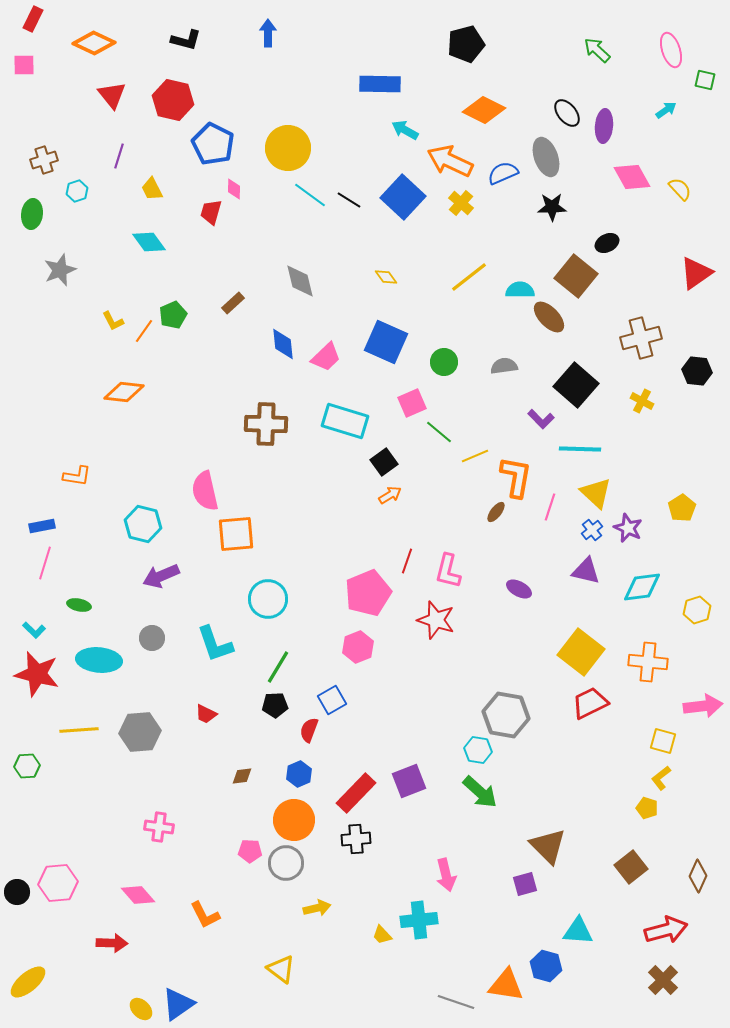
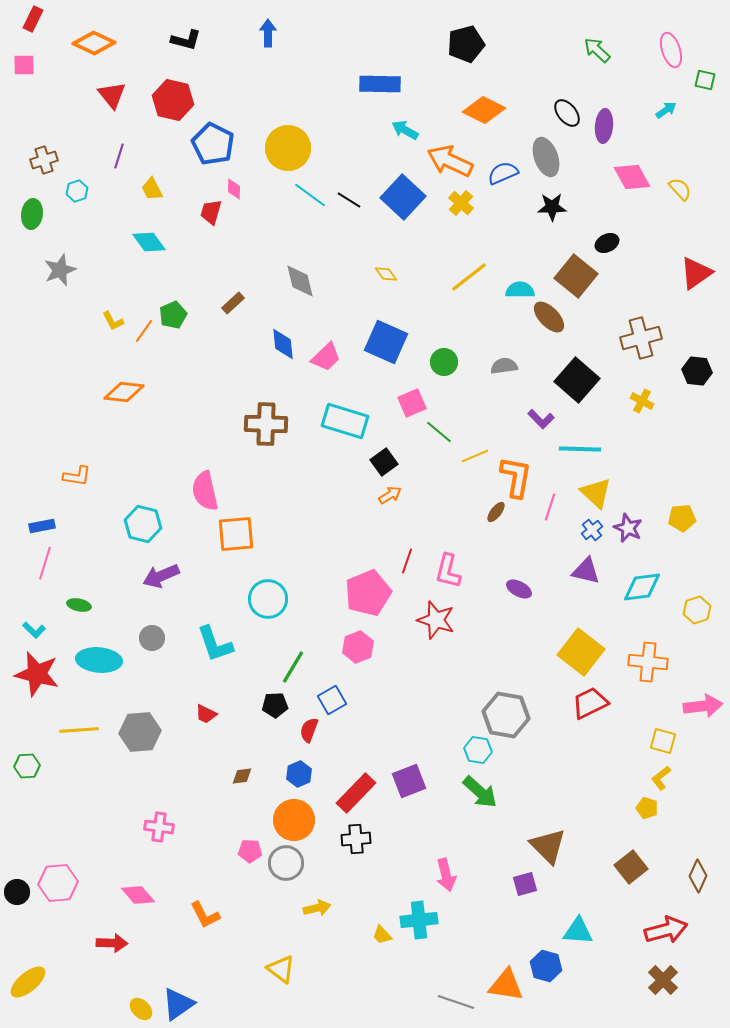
yellow diamond at (386, 277): moved 3 px up
black square at (576, 385): moved 1 px right, 5 px up
yellow pentagon at (682, 508): moved 10 px down; rotated 28 degrees clockwise
green line at (278, 667): moved 15 px right
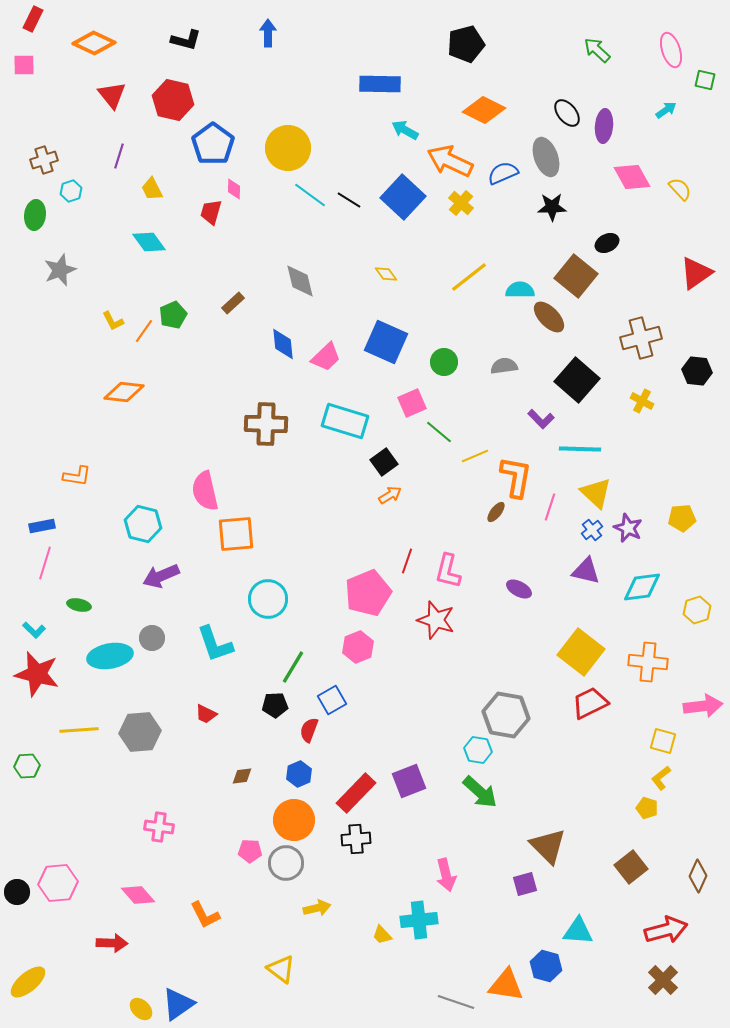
blue pentagon at (213, 144): rotated 9 degrees clockwise
cyan hexagon at (77, 191): moved 6 px left
green ellipse at (32, 214): moved 3 px right, 1 px down
cyan ellipse at (99, 660): moved 11 px right, 4 px up; rotated 15 degrees counterclockwise
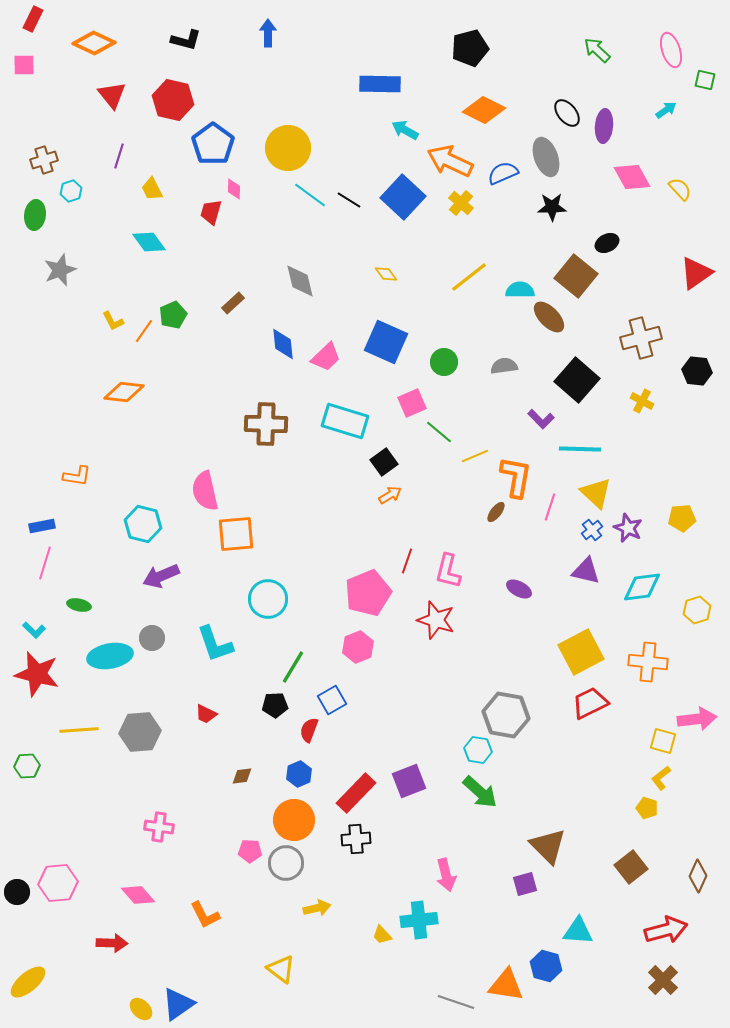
black pentagon at (466, 44): moved 4 px right, 4 px down
yellow square at (581, 652): rotated 24 degrees clockwise
pink arrow at (703, 706): moved 6 px left, 13 px down
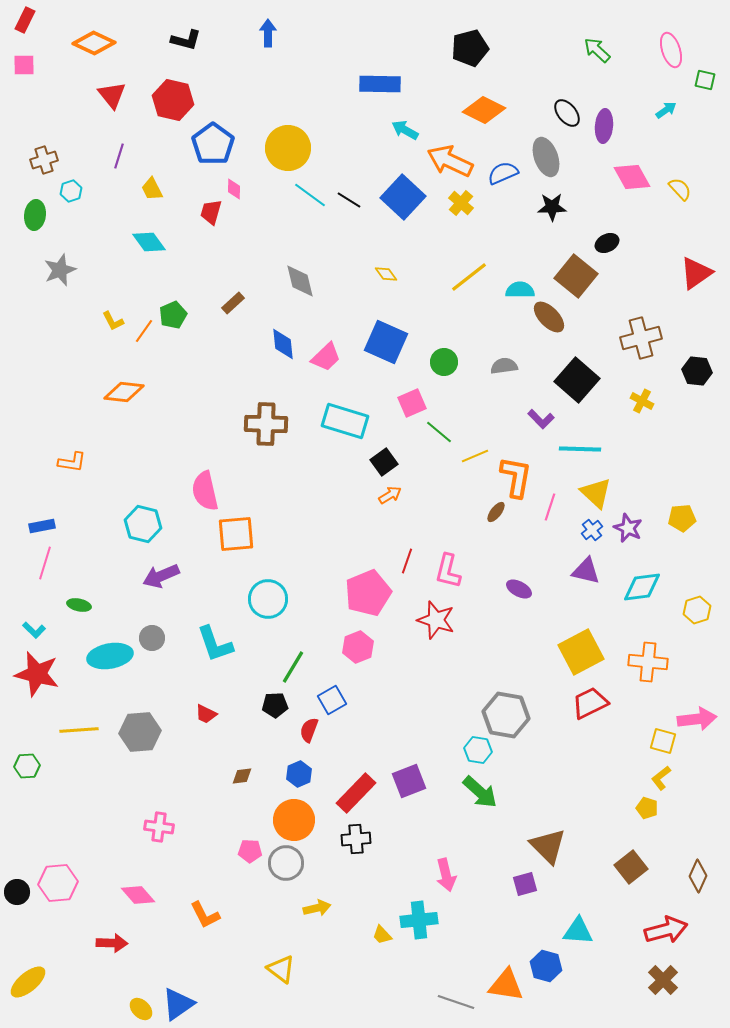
red rectangle at (33, 19): moved 8 px left, 1 px down
orange L-shape at (77, 476): moved 5 px left, 14 px up
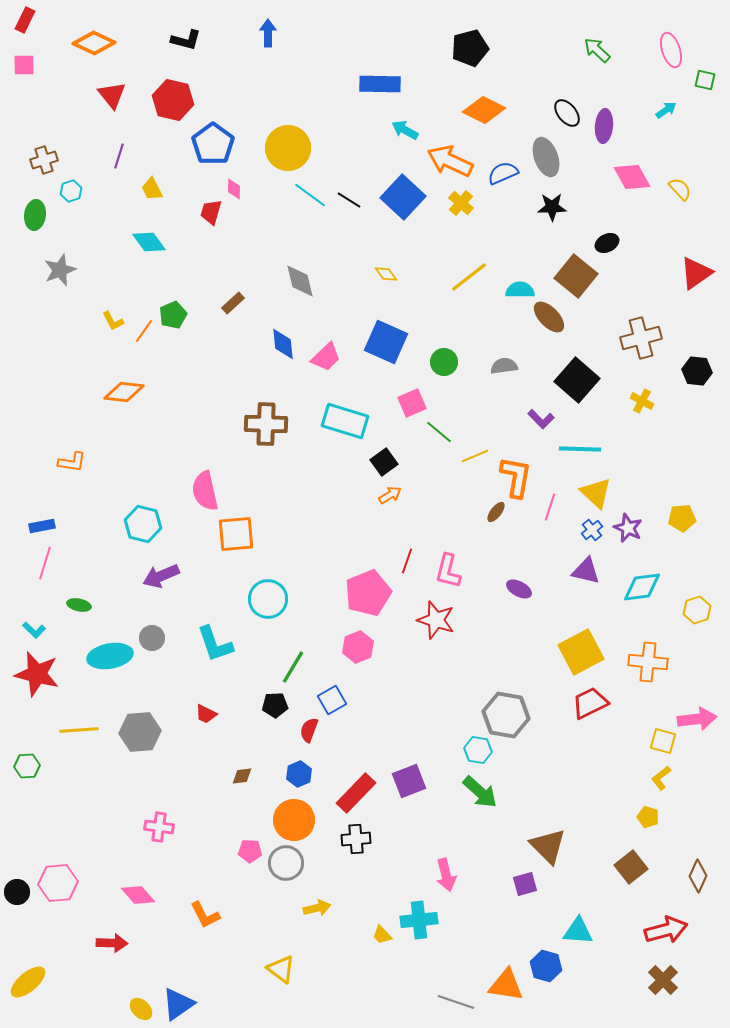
yellow pentagon at (647, 808): moved 1 px right, 9 px down
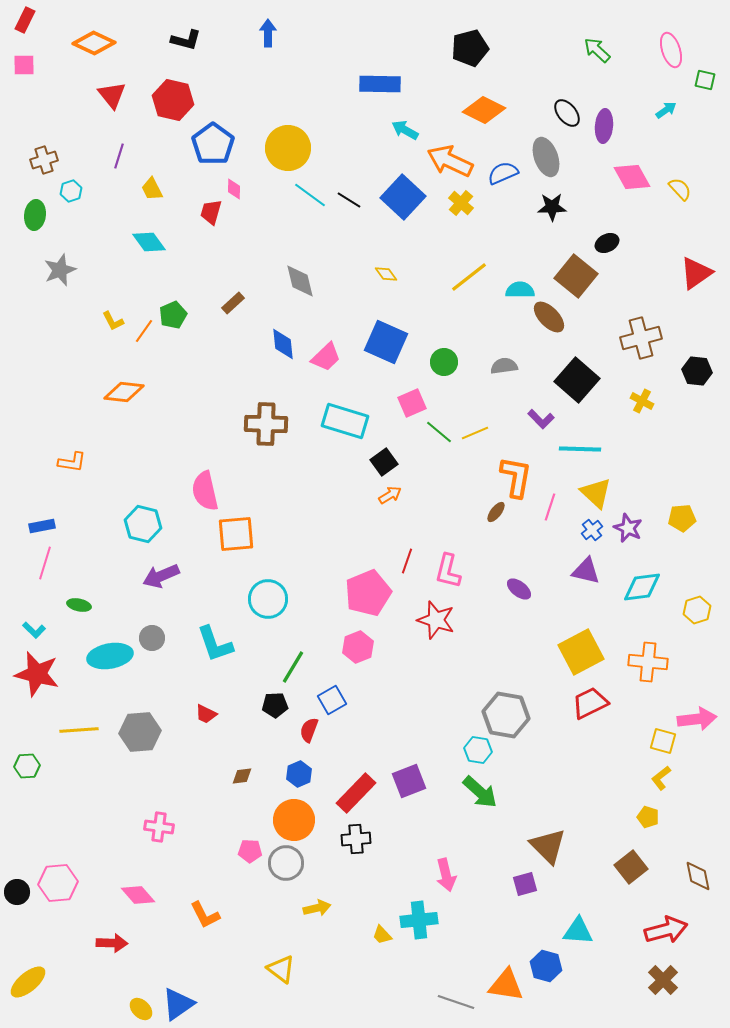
yellow line at (475, 456): moved 23 px up
purple ellipse at (519, 589): rotated 10 degrees clockwise
brown diamond at (698, 876): rotated 36 degrees counterclockwise
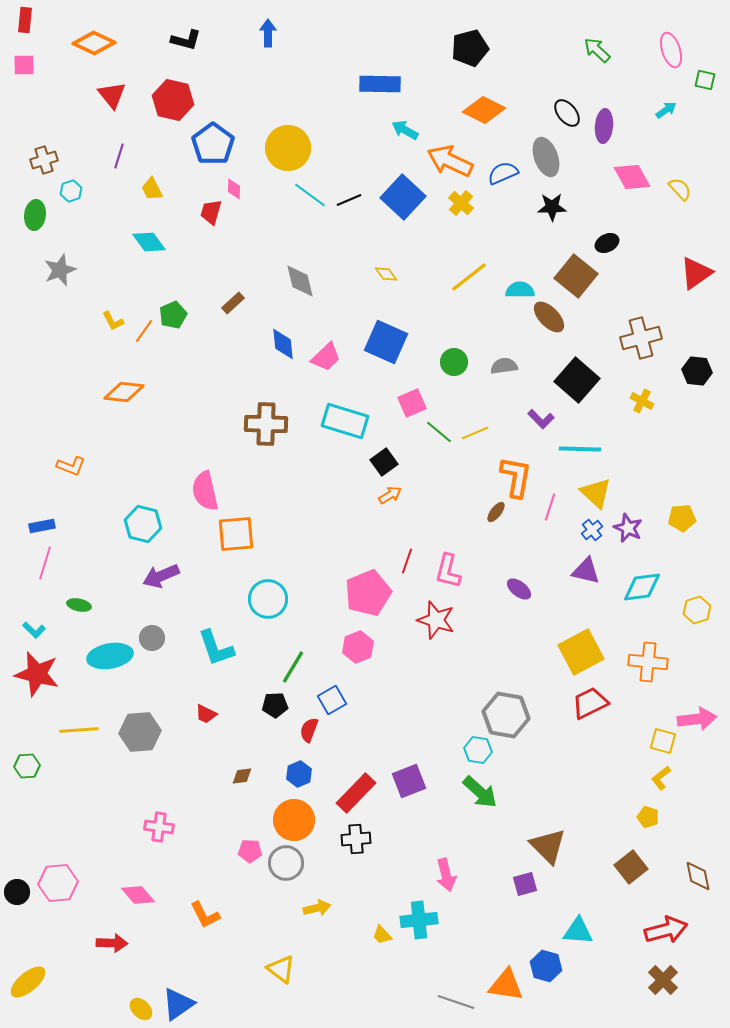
red rectangle at (25, 20): rotated 20 degrees counterclockwise
black line at (349, 200): rotated 55 degrees counterclockwise
green circle at (444, 362): moved 10 px right
orange L-shape at (72, 462): moved 1 px left, 4 px down; rotated 12 degrees clockwise
cyan L-shape at (215, 644): moved 1 px right, 4 px down
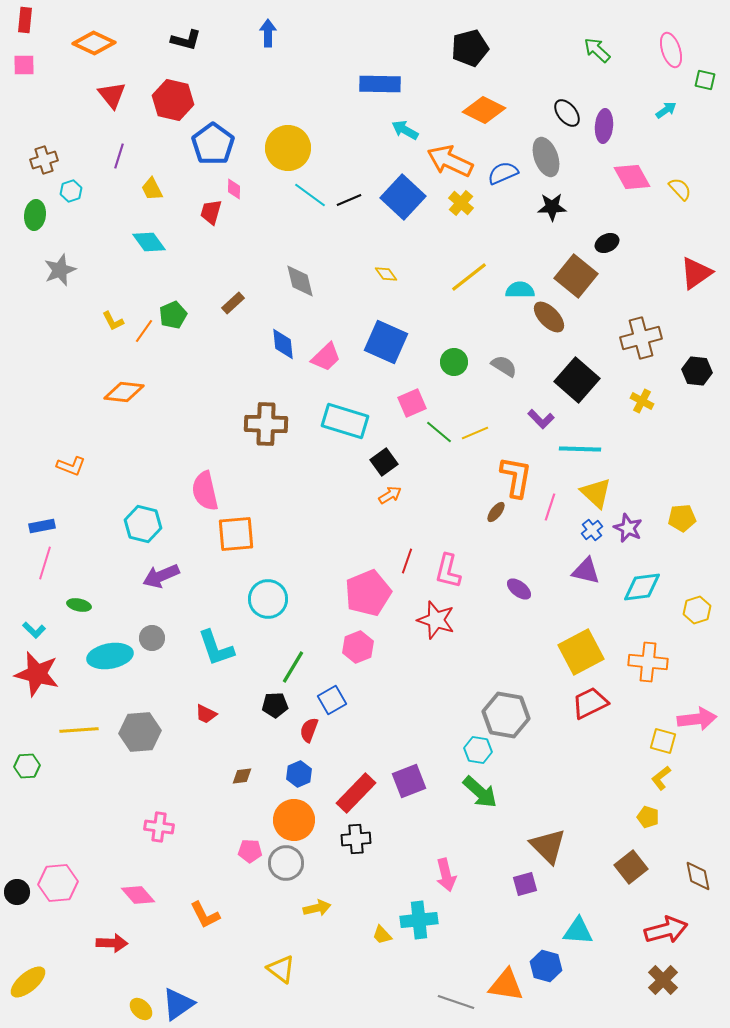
gray semicircle at (504, 366): rotated 40 degrees clockwise
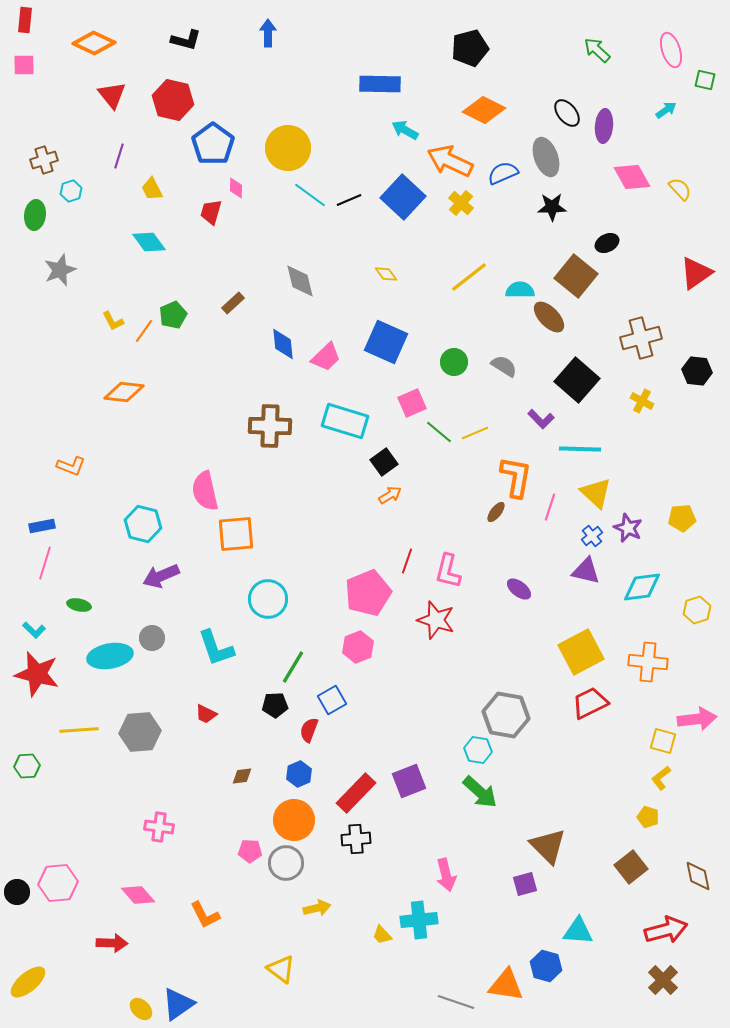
pink diamond at (234, 189): moved 2 px right, 1 px up
brown cross at (266, 424): moved 4 px right, 2 px down
blue cross at (592, 530): moved 6 px down
